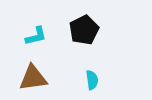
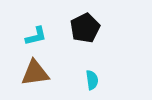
black pentagon: moved 1 px right, 2 px up
brown triangle: moved 2 px right, 5 px up
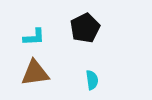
cyan L-shape: moved 2 px left, 1 px down; rotated 10 degrees clockwise
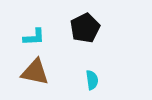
brown triangle: moved 1 px up; rotated 20 degrees clockwise
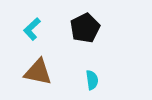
cyan L-shape: moved 2 px left, 8 px up; rotated 140 degrees clockwise
brown triangle: moved 3 px right
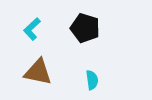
black pentagon: rotated 28 degrees counterclockwise
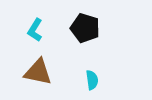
cyan L-shape: moved 3 px right, 1 px down; rotated 15 degrees counterclockwise
